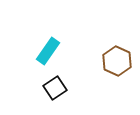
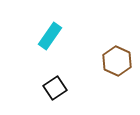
cyan rectangle: moved 2 px right, 15 px up
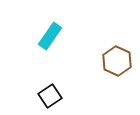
black square: moved 5 px left, 8 px down
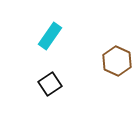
black square: moved 12 px up
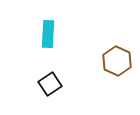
cyan rectangle: moved 2 px left, 2 px up; rotated 32 degrees counterclockwise
